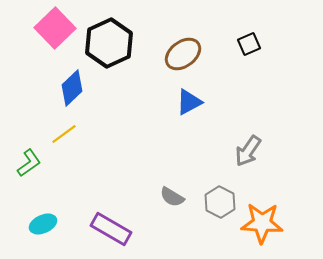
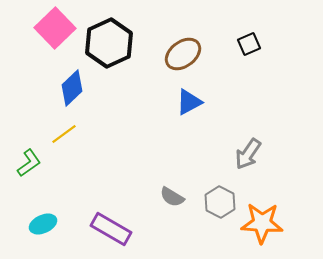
gray arrow: moved 3 px down
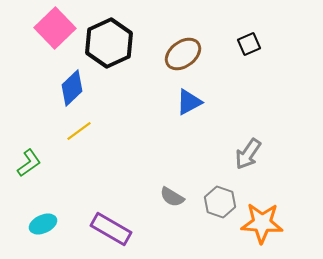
yellow line: moved 15 px right, 3 px up
gray hexagon: rotated 8 degrees counterclockwise
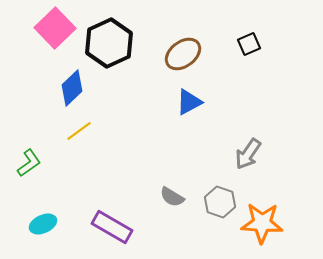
purple rectangle: moved 1 px right, 2 px up
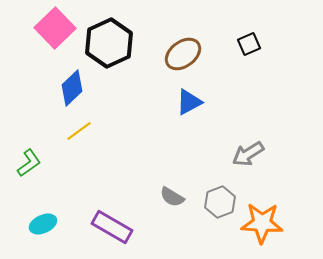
gray arrow: rotated 24 degrees clockwise
gray hexagon: rotated 20 degrees clockwise
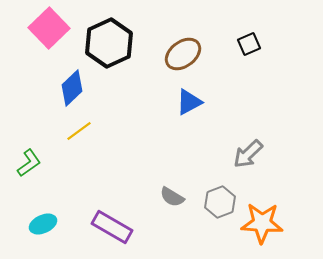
pink square: moved 6 px left
gray arrow: rotated 12 degrees counterclockwise
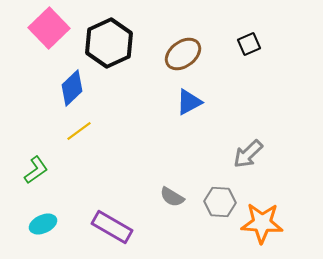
green L-shape: moved 7 px right, 7 px down
gray hexagon: rotated 24 degrees clockwise
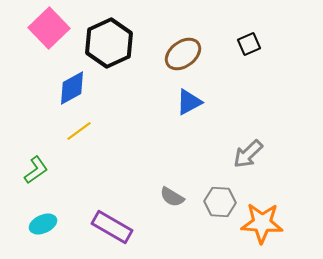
blue diamond: rotated 15 degrees clockwise
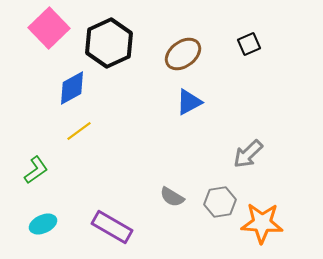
gray hexagon: rotated 12 degrees counterclockwise
